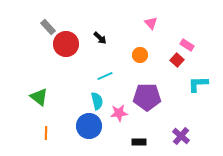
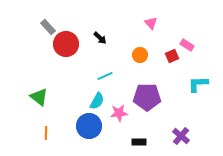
red square: moved 5 px left, 4 px up; rotated 24 degrees clockwise
cyan semicircle: rotated 42 degrees clockwise
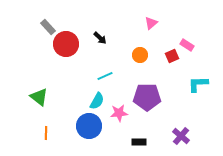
pink triangle: rotated 32 degrees clockwise
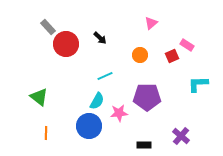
black rectangle: moved 5 px right, 3 px down
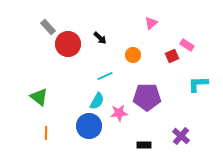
red circle: moved 2 px right
orange circle: moved 7 px left
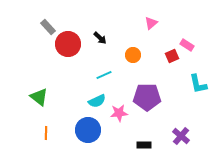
cyan line: moved 1 px left, 1 px up
cyan L-shape: rotated 100 degrees counterclockwise
cyan semicircle: rotated 36 degrees clockwise
blue circle: moved 1 px left, 4 px down
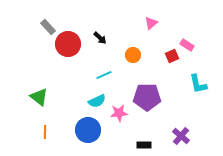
orange line: moved 1 px left, 1 px up
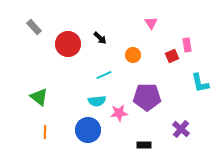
pink triangle: rotated 24 degrees counterclockwise
gray rectangle: moved 14 px left
pink rectangle: rotated 48 degrees clockwise
cyan L-shape: moved 2 px right, 1 px up
cyan semicircle: rotated 18 degrees clockwise
purple cross: moved 7 px up
